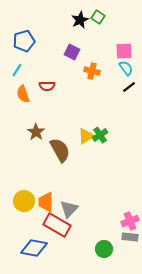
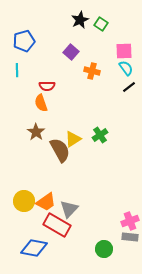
green square: moved 3 px right, 7 px down
purple square: moved 1 px left; rotated 14 degrees clockwise
cyan line: rotated 32 degrees counterclockwise
orange semicircle: moved 18 px right, 9 px down
yellow triangle: moved 13 px left, 3 px down
orange trapezoid: rotated 125 degrees counterclockwise
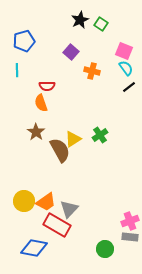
pink square: rotated 24 degrees clockwise
green circle: moved 1 px right
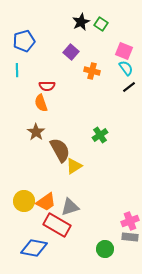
black star: moved 1 px right, 2 px down
yellow triangle: moved 1 px right, 27 px down
gray triangle: moved 1 px right, 2 px up; rotated 30 degrees clockwise
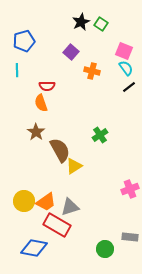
pink cross: moved 32 px up
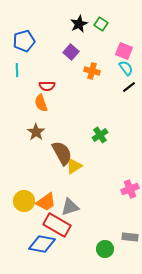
black star: moved 2 px left, 2 px down
brown semicircle: moved 2 px right, 3 px down
blue diamond: moved 8 px right, 4 px up
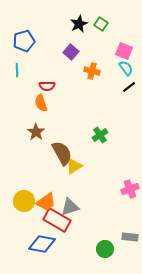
red rectangle: moved 5 px up
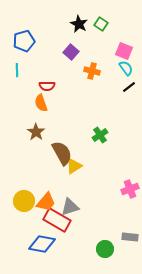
black star: rotated 18 degrees counterclockwise
orange trapezoid: rotated 15 degrees counterclockwise
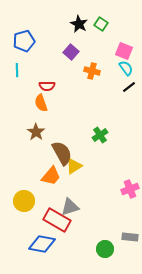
orange trapezoid: moved 5 px right, 26 px up
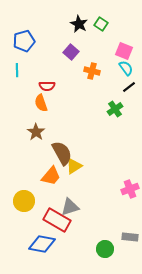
green cross: moved 15 px right, 26 px up
